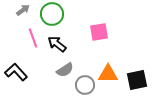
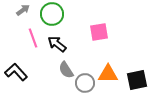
gray semicircle: moved 1 px right; rotated 90 degrees clockwise
gray circle: moved 2 px up
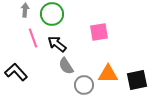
gray arrow: moved 2 px right; rotated 48 degrees counterclockwise
gray semicircle: moved 4 px up
gray circle: moved 1 px left, 2 px down
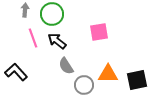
black arrow: moved 3 px up
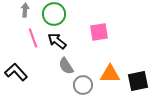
green circle: moved 2 px right
orange triangle: moved 2 px right
black square: moved 1 px right, 1 px down
gray circle: moved 1 px left
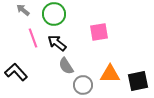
gray arrow: moved 2 px left; rotated 56 degrees counterclockwise
black arrow: moved 2 px down
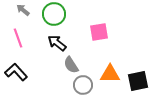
pink line: moved 15 px left
gray semicircle: moved 5 px right, 1 px up
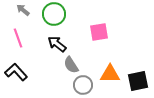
black arrow: moved 1 px down
